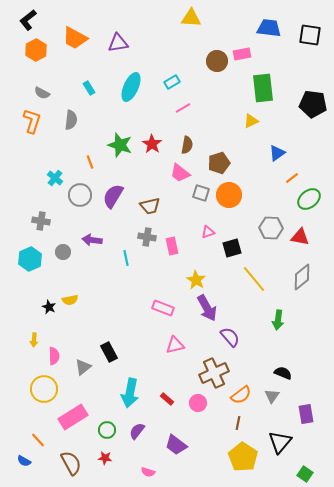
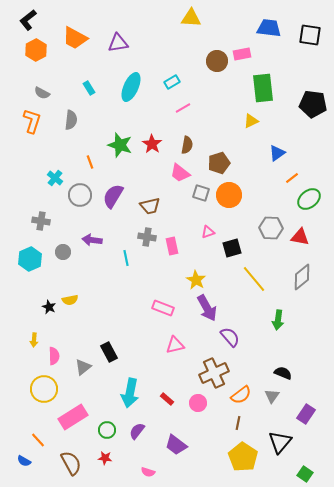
purple rectangle at (306, 414): rotated 42 degrees clockwise
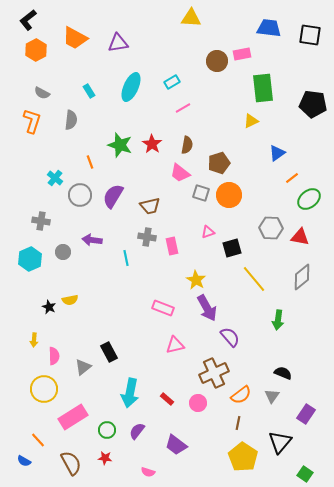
cyan rectangle at (89, 88): moved 3 px down
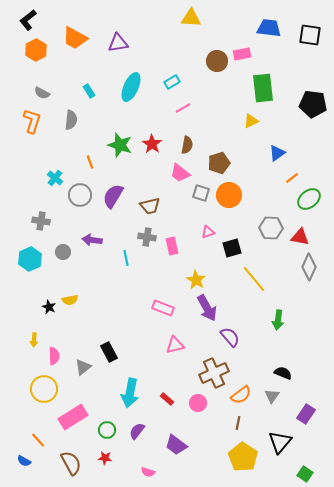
gray diamond at (302, 277): moved 7 px right, 10 px up; rotated 28 degrees counterclockwise
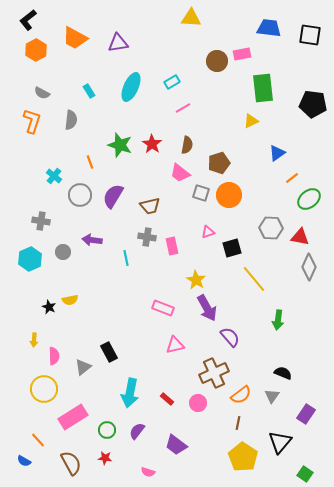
cyan cross at (55, 178): moved 1 px left, 2 px up
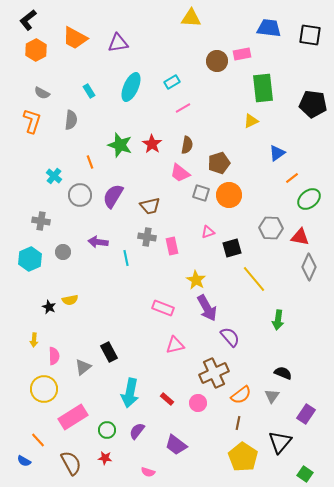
purple arrow at (92, 240): moved 6 px right, 2 px down
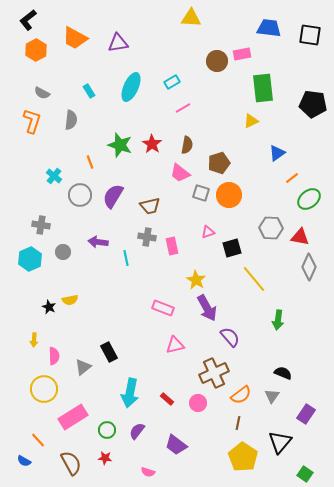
gray cross at (41, 221): moved 4 px down
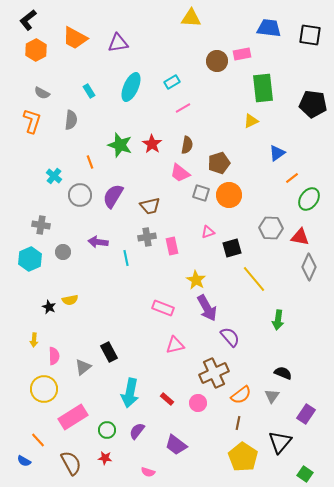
green ellipse at (309, 199): rotated 15 degrees counterclockwise
gray cross at (147, 237): rotated 18 degrees counterclockwise
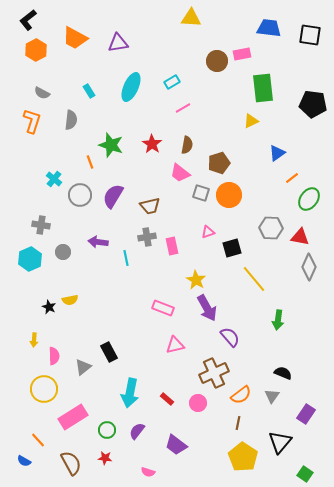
green star at (120, 145): moved 9 px left
cyan cross at (54, 176): moved 3 px down
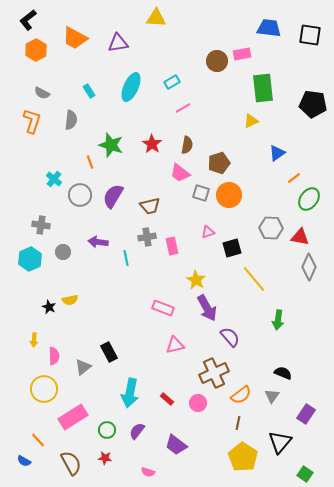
yellow triangle at (191, 18): moved 35 px left
orange line at (292, 178): moved 2 px right
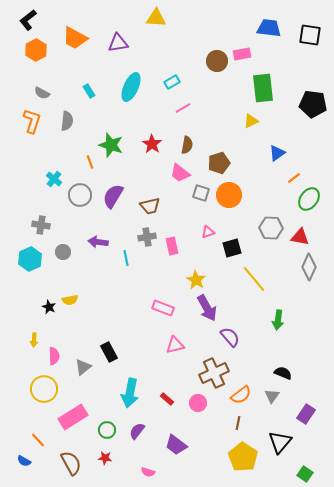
gray semicircle at (71, 120): moved 4 px left, 1 px down
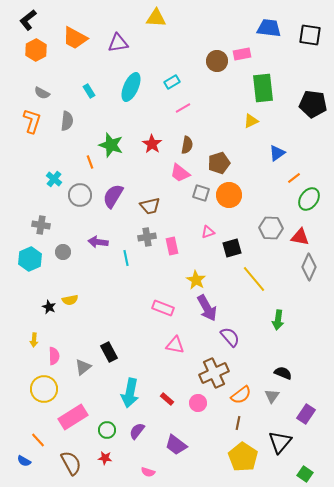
pink triangle at (175, 345): rotated 24 degrees clockwise
